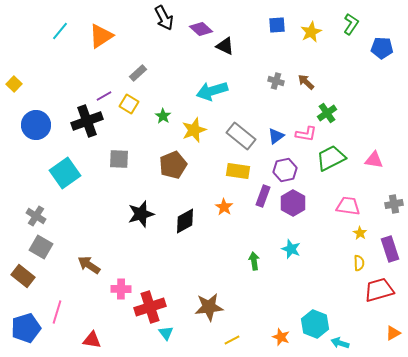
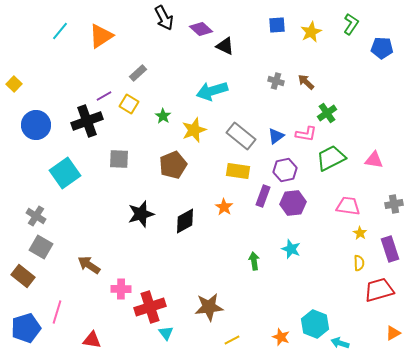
purple hexagon at (293, 203): rotated 25 degrees clockwise
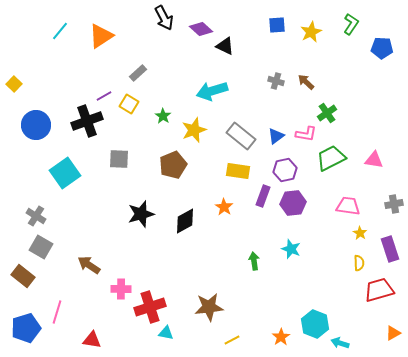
cyan triangle at (166, 333): rotated 42 degrees counterclockwise
orange star at (281, 337): rotated 18 degrees clockwise
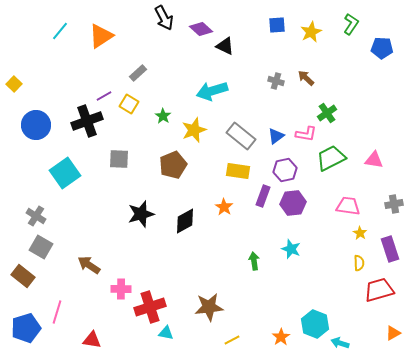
brown arrow at (306, 82): moved 4 px up
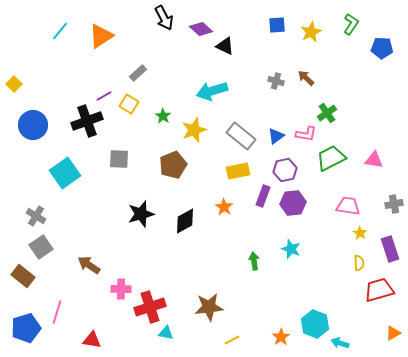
blue circle at (36, 125): moved 3 px left
yellow rectangle at (238, 171): rotated 20 degrees counterclockwise
gray square at (41, 247): rotated 25 degrees clockwise
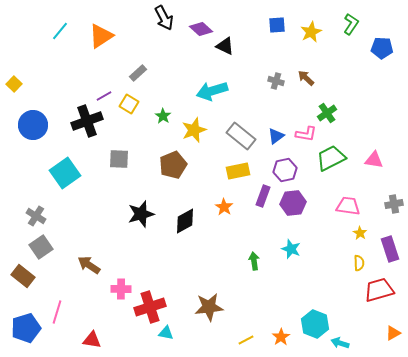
yellow line at (232, 340): moved 14 px right
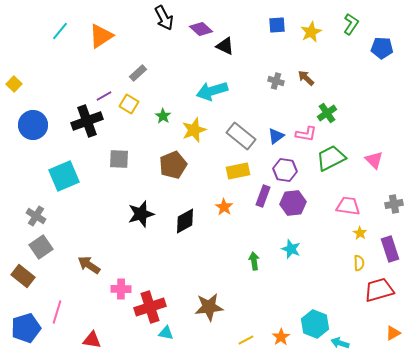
pink triangle at (374, 160): rotated 36 degrees clockwise
purple hexagon at (285, 170): rotated 20 degrees clockwise
cyan square at (65, 173): moved 1 px left, 3 px down; rotated 12 degrees clockwise
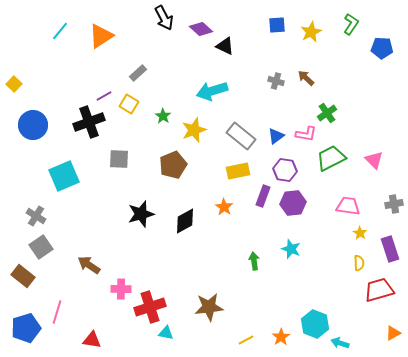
black cross at (87, 121): moved 2 px right, 1 px down
